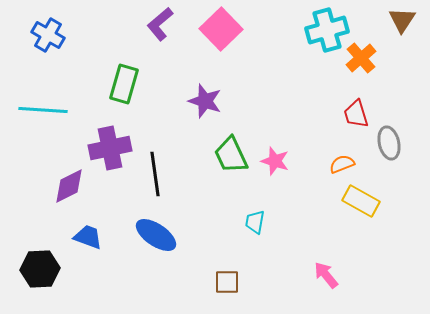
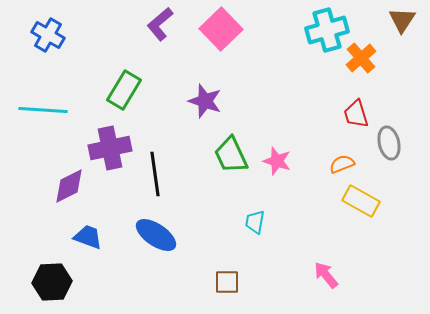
green rectangle: moved 6 px down; rotated 15 degrees clockwise
pink star: moved 2 px right
black hexagon: moved 12 px right, 13 px down
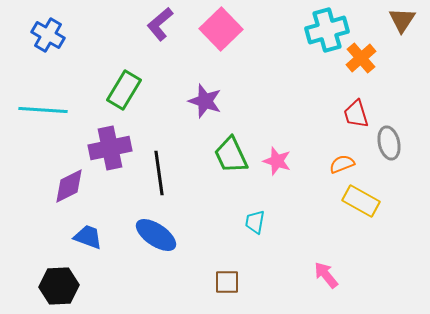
black line: moved 4 px right, 1 px up
black hexagon: moved 7 px right, 4 px down
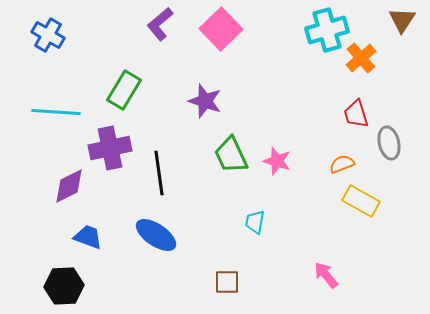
cyan line: moved 13 px right, 2 px down
black hexagon: moved 5 px right
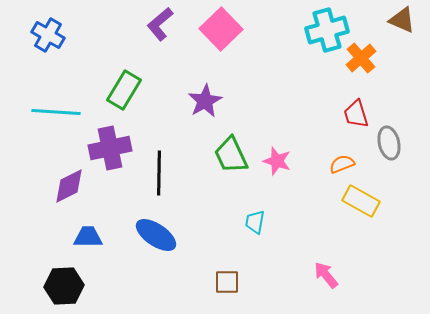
brown triangle: rotated 40 degrees counterclockwise
purple star: rotated 24 degrees clockwise
black line: rotated 9 degrees clockwise
blue trapezoid: rotated 20 degrees counterclockwise
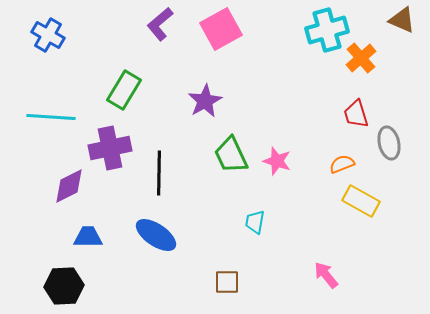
pink square: rotated 15 degrees clockwise
cyan line: moved 5 px left, 5 px down
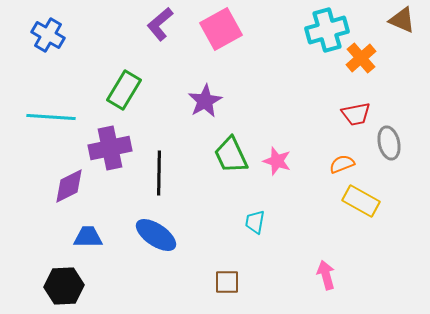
red trapezoid: rotated 84 degrees counterclockwise
pink arrow: rotated 24 degrees clockwise
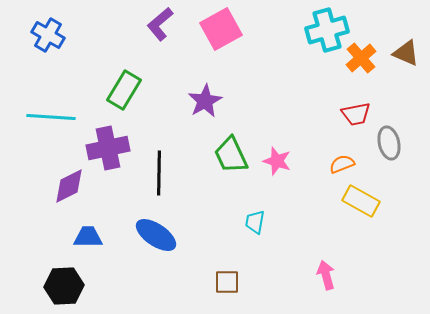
brown triangle: moved 4 px right, 33 px down
purple cross: moved 2 px left
